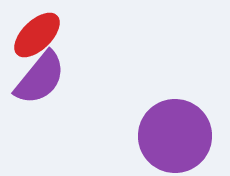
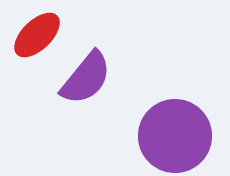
purple semicircle: moved 46 px right
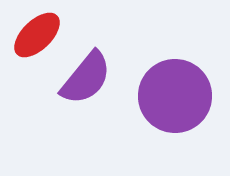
purple circle: moved 40 px up
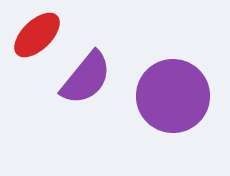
purple circle: moved 2 px left
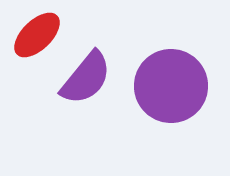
purple circle: moved 2 px left, 10 px up
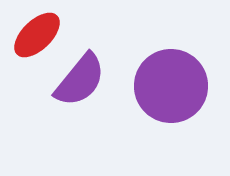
purple semicircle: moved 6 px left, 2 px down
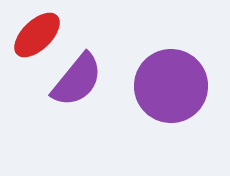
purple semicircle: moved 3 px left
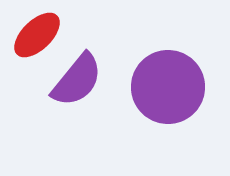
purple circle: moved 3 px left, 1 px down
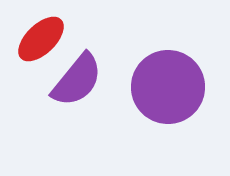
red ellipse: moved 4 px right, 4 px down
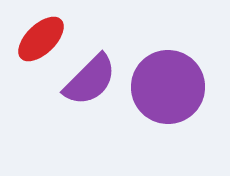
purple semicircle: moved 13 px right; rotated 6 degrees clockwise
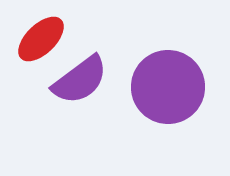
purple semicircle: moved 10 px left; rotated 8 degrees clockwise
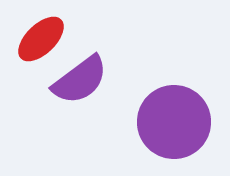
purple circle: moved 6 px right, 35 px down
